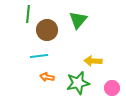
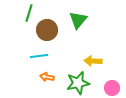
green line: moved 1 px right, 1 px up; rotated 12 degrees clockwise
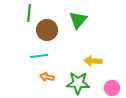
green line: rotated 12 degrees counterclockwise
green star: rotated 15 degrees clockwise
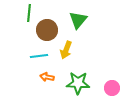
yellow arrow: moved 27 px left, 11 px up; rotated 72 degrees counterclockwise
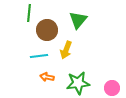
green star: rotated 10 degrees counterclockwise
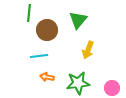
yellow arrow: moved 22 px right
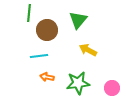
yellow arrow: rotated 96 degrees clockwise
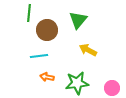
green star: moved 1 px left
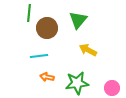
brown circle: moved 2 px up
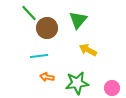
green line: rotated 48 degrees counterclockwise
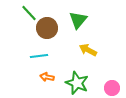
green star: rotated 30 degrees clockwise
